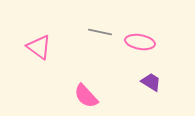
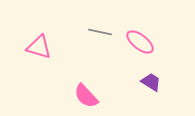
pink ellipse: rotated 28 degrees clockwise
pink triangle: rotated 20 degrees counterclockwise
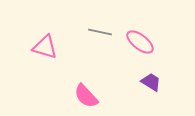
pink triangle: moved 6 px right
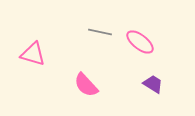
pink triangle: moved 12 px left, 7 px down
purple trapezoid: moved 2 px right, 2 px down
pink semicircle: moved 11 px up
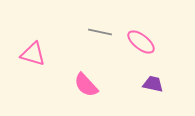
pink ellipse: moved 1 px right
purple trapezoid: rotated 20 degrees counterclockwise
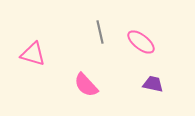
gray line: rotated 65 degrees clockwise
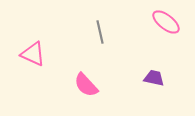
pink ellipse: moved 25 px right, 20 px up
pink triangle: rotated 8 degrees clockwise
purple trapezoid: moved 1 px right, 6 px up
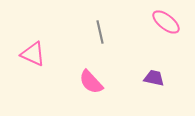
pink semicircle: moved 5 px right, 3 px up
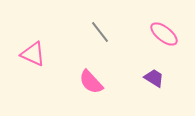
pink ellipse: moved 2 px left, 12 px down
gray line: rotated 25 degrees counterclockwise
purple trapezoid: rotated 20 degrees clockwise
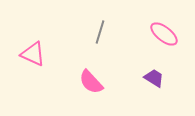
gray line: rotated 55 degrees clockwise
